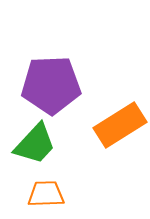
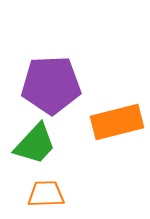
orange rectangle: moved 3 px left, 3 px up; rotated 18 degrees clockwise
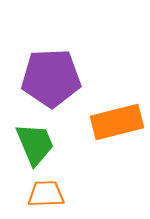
purple pentagon: moved 7 px up
green trapezoid: rotated 66 degrees counterclockwise
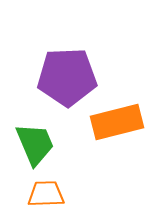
purple pentagon: moved 16 px right, 1 px up
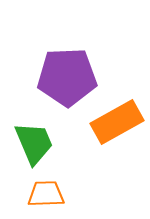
orange rectangle: rotated 15 degrees counterclockwise
green trapezoid: moved 1 px left, 1 px up
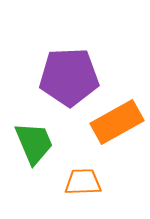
purple pentagon: moved 2 px right
orange trapezoid: moved 37 px right, 12 px up
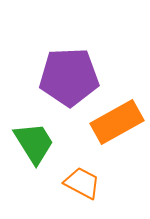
green trapezoid: rotated 9 degrees counterclockwise
orange trapezoid: moved 1 px left, 1 px down; rotated 30 degrees clockwise
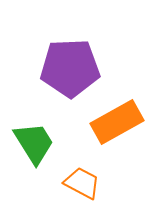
purple pentagon: moved 1 px right, 9 px up
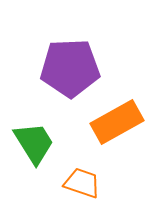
orange trapezoid: rotated 9 degrees counterclockwise
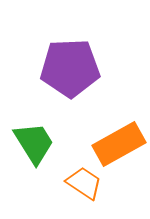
orange rectangle: moved 2 px right, 22 px down
orange trapezoid: moved 2 px right; rotated 15 degrees clockwise
